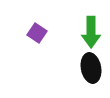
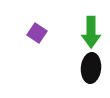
black ellipse: rotated 16 degrees clockwise
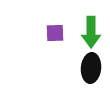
purple square: moved 18 px right; rotated 36 degrees counterclockwise
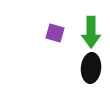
purple square: rotated 18 degrees clockwise
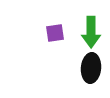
purple square: rotated 24 degrees counterclockwise
